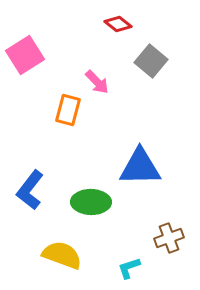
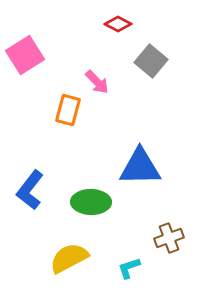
red diamond: rotated 12 degrees counterclockwise
yellow semicircle: moved 7 px right, 3 px down; rotated 48 degrees counterclockwise
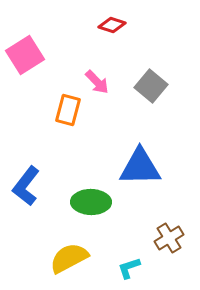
red diamond: moved 6 px left, 1 px down; rotated 8 degrees counterclockwise
gray square: moved 25 px down
blue L-shape: moved 4 px left, 4 px up
brown cross: rotated 12 degrees counterclockwise
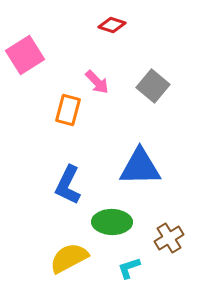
gray square: moved 2 px right
blue L-shape: moved 42 px right, 1 px up; rotated 12 degrees counterclockwise
green ellipse: moved 21 px right, 20 px down
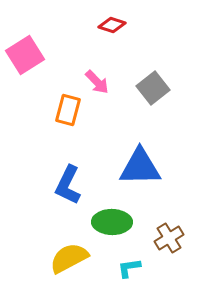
gray square: moved 2 px down; rotated 12 degrees clockwise
cyan L-shape: rotated 10 degrees clockwise
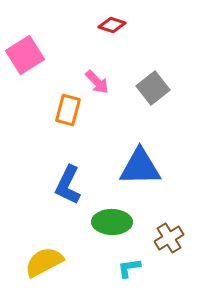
yellow semicircle: moved 25 px left, 4 px down
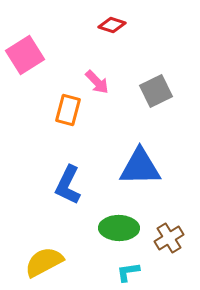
gray square: moved 3 px right, 3 px down; rotated 12 degrees clockwise
green ellipse: moved 7 px right, 6 px down
cyan L-shape: moved 1 px left, 4 px down
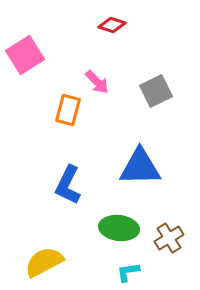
green ellipse: rotated 6 degrees clockwise
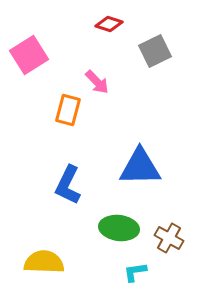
red diamond: moved 3 px left, 1 px up
pink square: moved 4 px right
gray square: moved 1 px left, 40 px up
brown cross: rotated 28 degrees counterclockwise
yellow semicircle: rotated 30 degrees clockwise
cyan L-shape: moved 7 px right
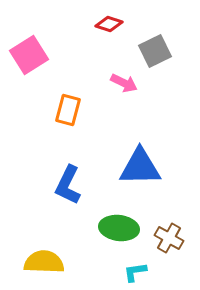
pink arrow: moved 27 px right, 1 px down; rotated 20 degrees counterclockwise
